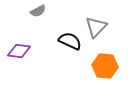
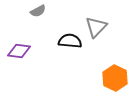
black semicircle: rotated 20 degrees counterclockwise
orange hexagon: moved 10 px right, 12 px down; rotated 20 degrees clockwise
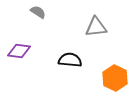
gray semicircle: moved 1 px down; rotated 119 degrees counterclockwise
gray triangle: rotated 40 degrees clockwise
black semicircle: moved 19 px down
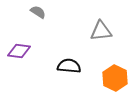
gray triangle: moved 5 px right, 4 px down
black semicircle: moved 1 px left, 6 px down
